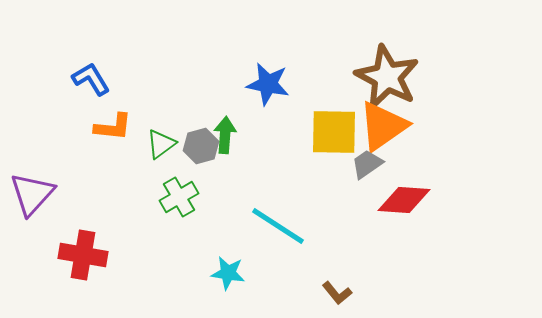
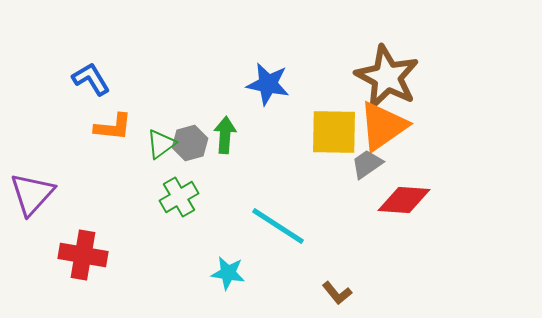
gray hexagon: moved 11 px left, 3 px up
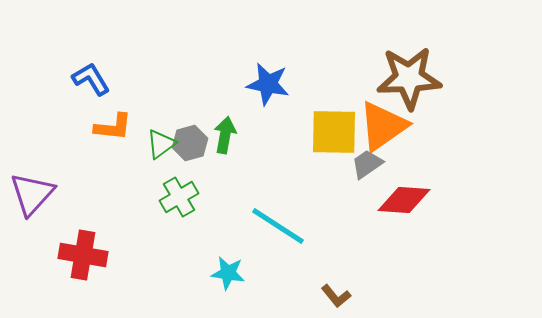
brown star: moved 22 px right, 1 px down; rotated 30 degrees counterclockwise
green arrow: rotated 6 degrees clockwise
brown L-shape: moved 1 px left, 3 px down
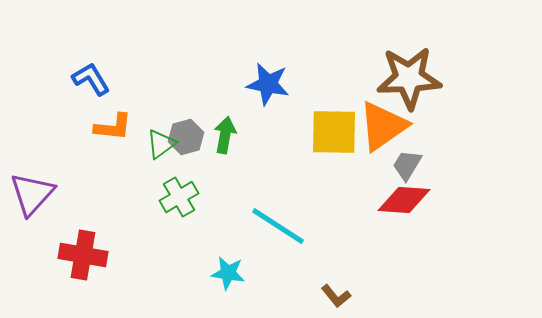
gray hexagon: moved 4 px left, 6 px up
gray trapezoid: moved 40 px right, 1 px down; rotated 24 degrees counterclockwise
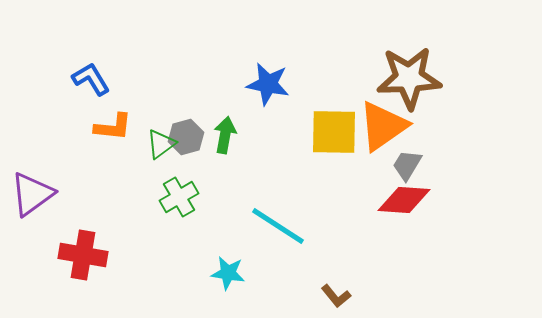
purple triangle: rotated 12 degrees clockwise
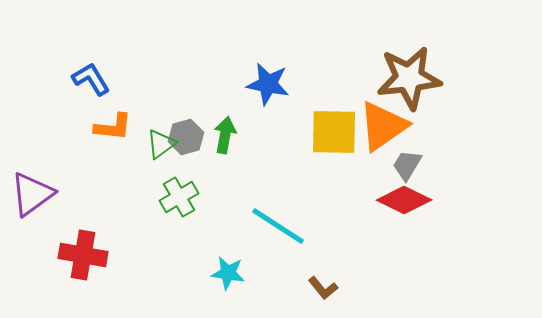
brown star: rotated 4 degrees counterclockwise
red diamond: rotated 22 degrees clockwise
brown L-shape: moved 13 px left, 8 px up
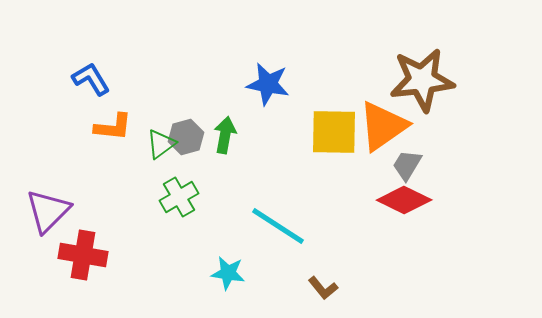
brown star: moved 13 px right, 2 px down
purple triangle: moved 16 px right, 17 px down; rotated 9 degrees counterclockwise
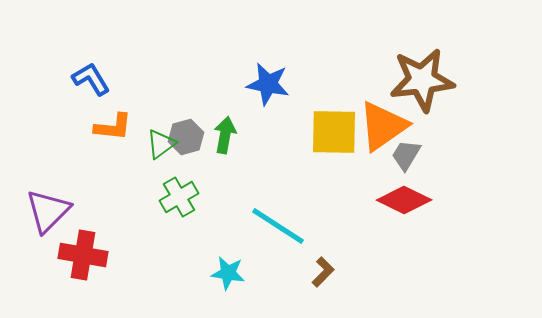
gray trapezoid: moved 1 px left, 10 px up
brown L-shape: moved 16 px up; rotated 96 degrees counterclockwise
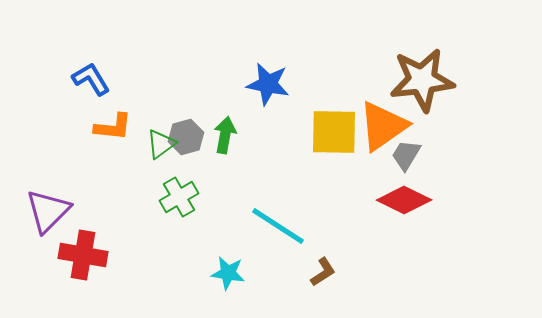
brown L-shape: rotated 12 degrees clockwise
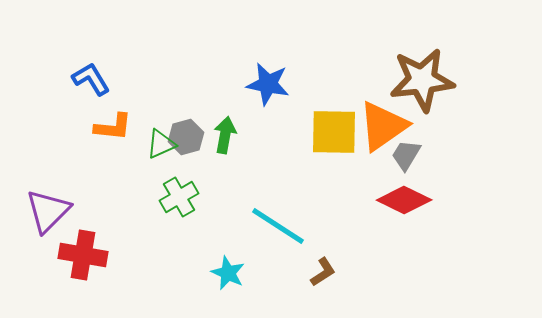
green triangle: rotated 12 degrees clockwise
cyan star: rotated 16 degrees clockwise
